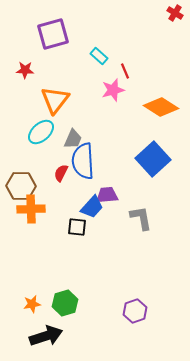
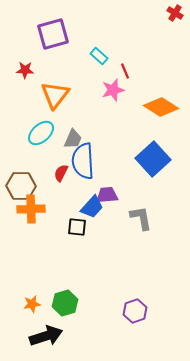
orange triangle: moved 5 px up
cyan ellipse: moved 1 px down
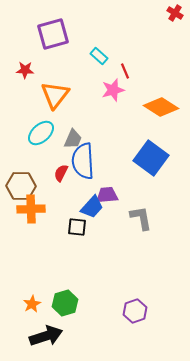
blue square: moved 2 px left, 1 px up; rotated 12 degrees counterclockwise
orange star: rotated 18 degrees counterclockwise
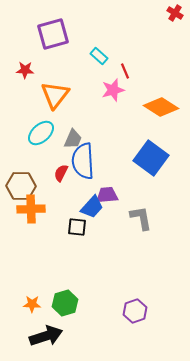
orange star: rotated 30 degrees clockwise
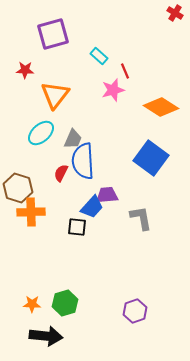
brown hexagon: moved 3 px left, 2 px down; rotated 16 degrees clockwise
orange cross: moved 3 px down
black arrow: rotated 24 degrees clockwise
